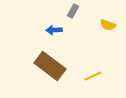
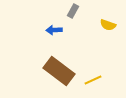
brown rectangle: moved 9 px right, 5 px down
yellow line: moved 4 px down
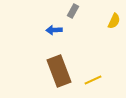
yellow semicircle: moved 6 px right, 4 px up; rotated 84 degrees counterclockwise
brown rectangle: rotated 32 degrees clockwise
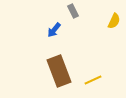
gray rectangle: rotated 56 degrees counterclockwise
blue arrow: rotated 49 degrees counterclockwise
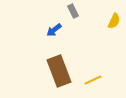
blue arrow: rotated 14 degrees clockwise
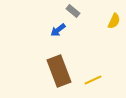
gray rectangle: rotated 24 degrees counterclockwise
blue arrow: moved 4 px right
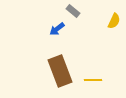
blue arrow: moved 1 px left, 1 px up
brown rectangle: moved 1 px right
yellow line: rotated 24 degrees clockwise
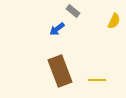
yellow line: moved 4 px right
